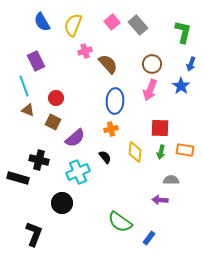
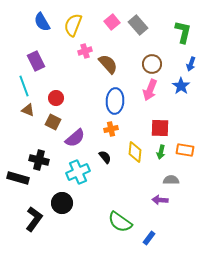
black L-shape: moved 15 px up; rotated 15 degrees clockwise
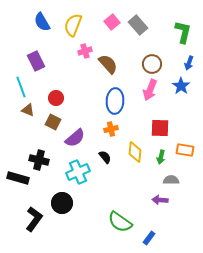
blue arrow: moved 2 px left, 1 px up
cyan line: moved 3 px left, 1 px down
green arrow: moved 5 px down
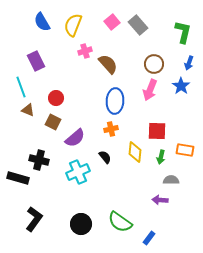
brown circle: moved 2 px right
red square: moved 3 px left, 3 px down
black circle: moved 19 px right, 21 px down
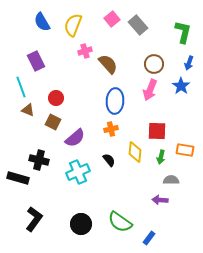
pink square: moved 3 px up
black semicircle: moved 4 px right, 3 px down
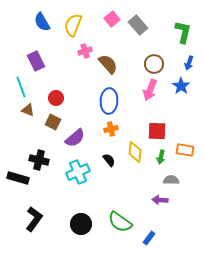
blue ellipse: moved 6 px left
